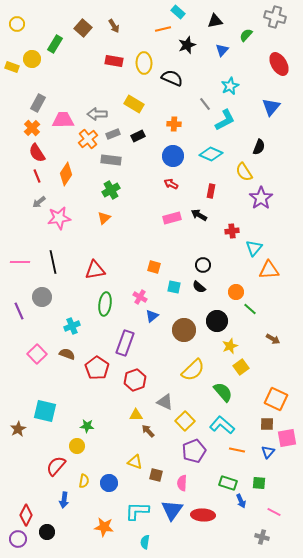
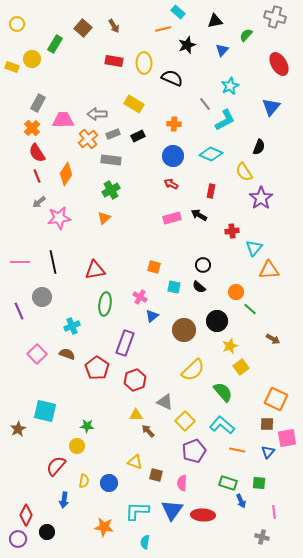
pink line at (274, 512): rotated 56 degrees clockwise
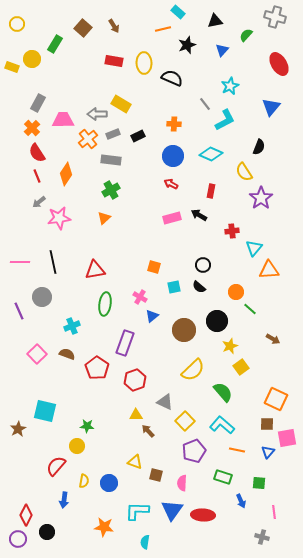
yellow rectangle at (134, 104): moved 13 px left
cyan square at (174, 287): rotated 24 degrees counterclockwise
green rectangle at (228, 483): moved 5 px left, 6 px up
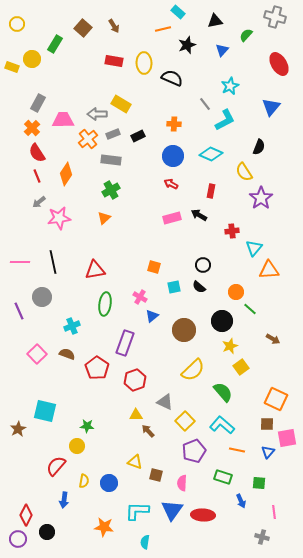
black circle at (217, 321): moved 5 px right
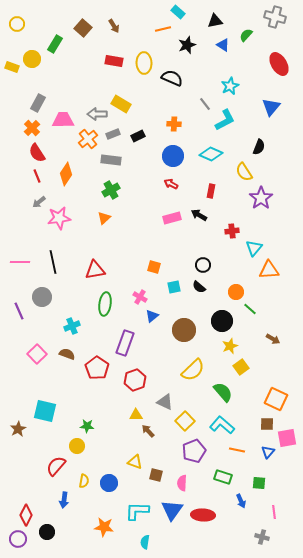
blue triangle at (222, 50): moved 1 px right, 5 px up; rotated 40 degrees counterclockwise
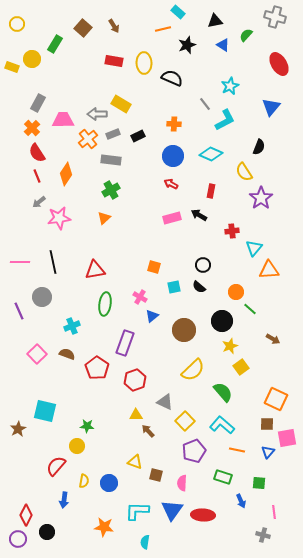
gray cross at (262, 537): moved 1 px right, 2 px up
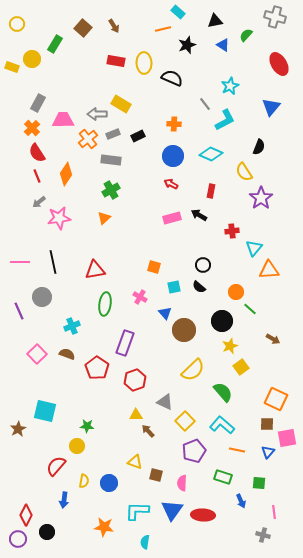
red rectangle at (114, 61): moved 2 px right
blue triangle at (152, 316): moved 13 px right, 3 px up; rotated 32 degrees counterclockwise
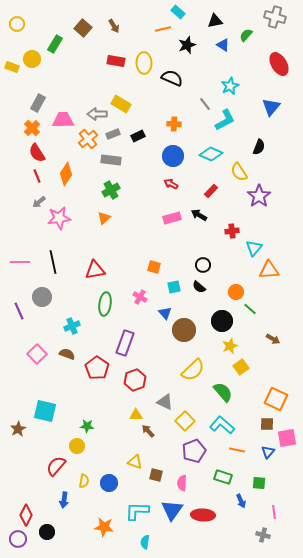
yellow semicircle at (244, 172): moved 5 px left
red rectangle at (211, 191): rotated 32 degrees clockwise
purple star at (261, 198): moved 2 px left, 2 px up
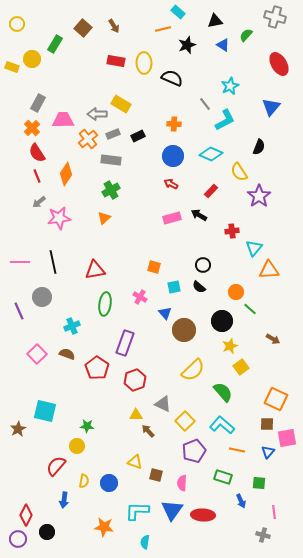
gray triangle at (165, 402): moved 2 px left, 2 px down
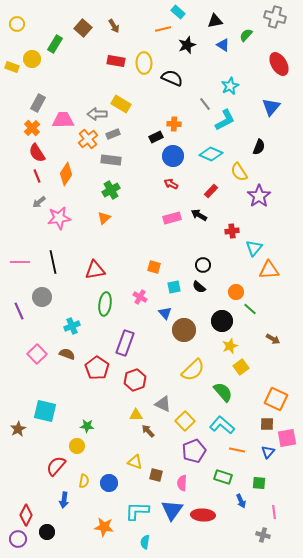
black rectangle at (138, 136): moved 18 px right, 1 px down
